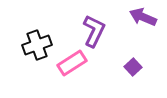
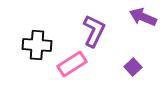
black cross: rotated 24 degrees clockwise
pink rectangle: moved 1 px down
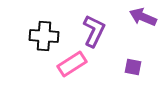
black cross: moved 7 px right, 9 px up
purple square: rotated 36 degrees counterclockwise
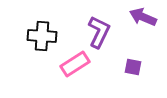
purple L-shape: moved 5 px right, 1 px down
black cross: moved 2 px left
pink rectangle: moved 3 px right
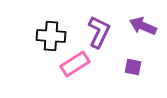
purple arrow: moved 9 px down
black cross: moved 9 px right
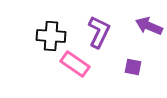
purple arrow: moved 6 px right
pink rectangle: rotated 68 degrees clockwise
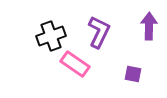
purple arrow: rotated 68 degrees clockwise
black cross: rotated 24 degrees counterclockwise
purple square: moved 7 px down
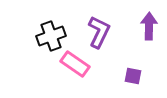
purple square: moved 2 px down
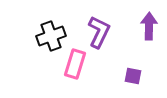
pink rectangle: rotated 72 degrees clockwise
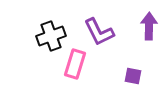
purple L-shape: rotated 128 degrees clockwise
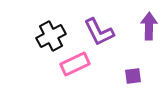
black cross: rotated 8 degrees counterclockwise
pink rectangle: rotated 48 degrees clockwise
purple square: rotated 18 degrees counterclockwise
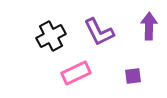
pink rectangle: moved 1 px right, 9 px down
